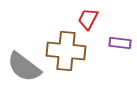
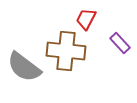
red trapezoid: moved 2 px left
purple rectangle: rotated 40 degrees clockwise
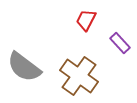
red trapezoid: moved 1 px down
brown cross: moved 13 px right, 25 px down; rotated 30 degrees clockwise
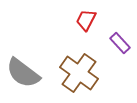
gray semicircle: moved 1 px left, 6 px down
brown cross: moved 3 px up
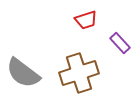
red trapezoid: rotated 135 degrees counterclockwise
brown cross: rotated 36 degrees clockwise
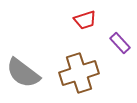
red trapezoid: moved 1 px left
